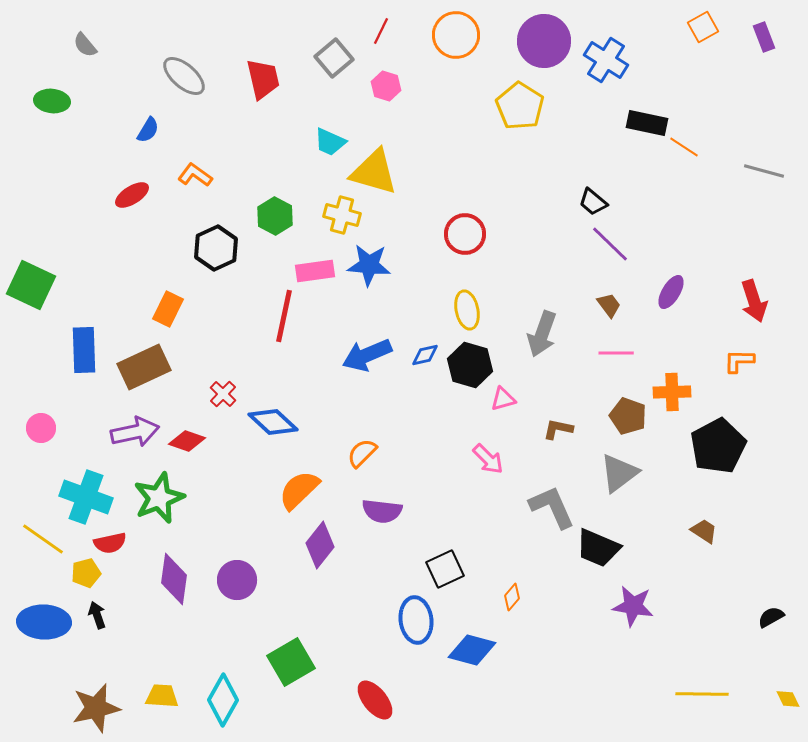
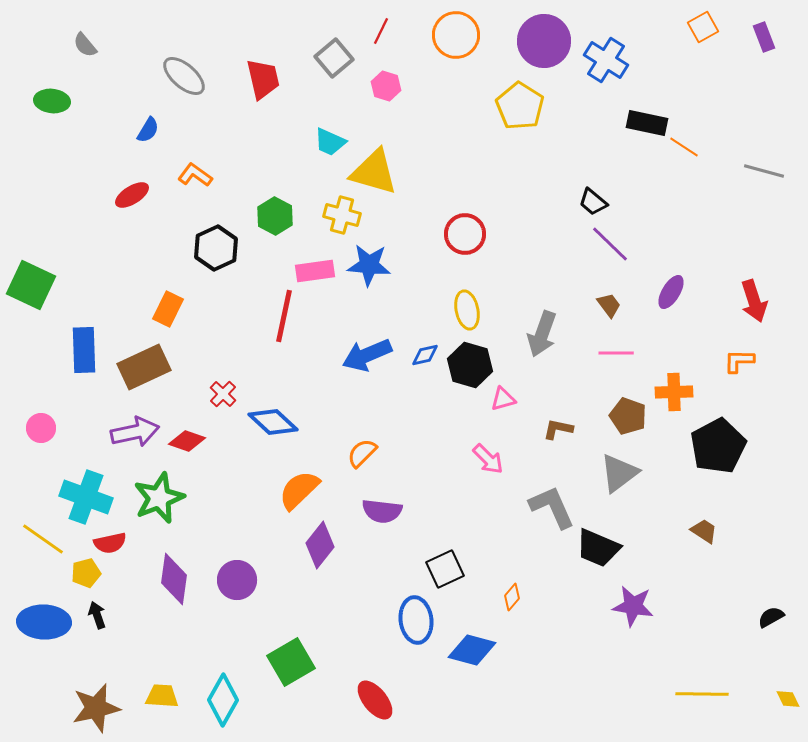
orange cross at (672, 392): moved 2 px right
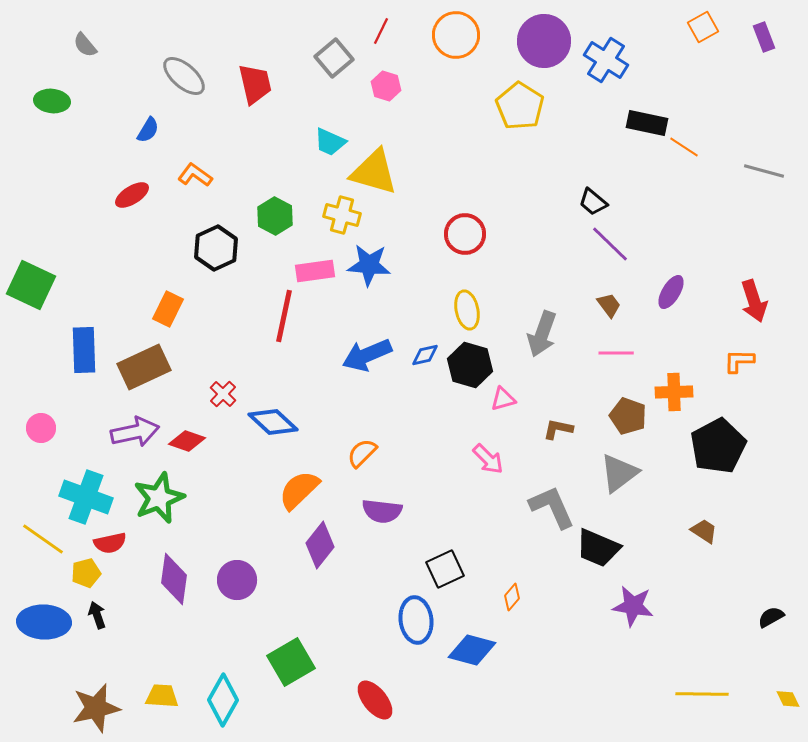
red trapezoid at (263, 79): moved 8 px left, 5 px down
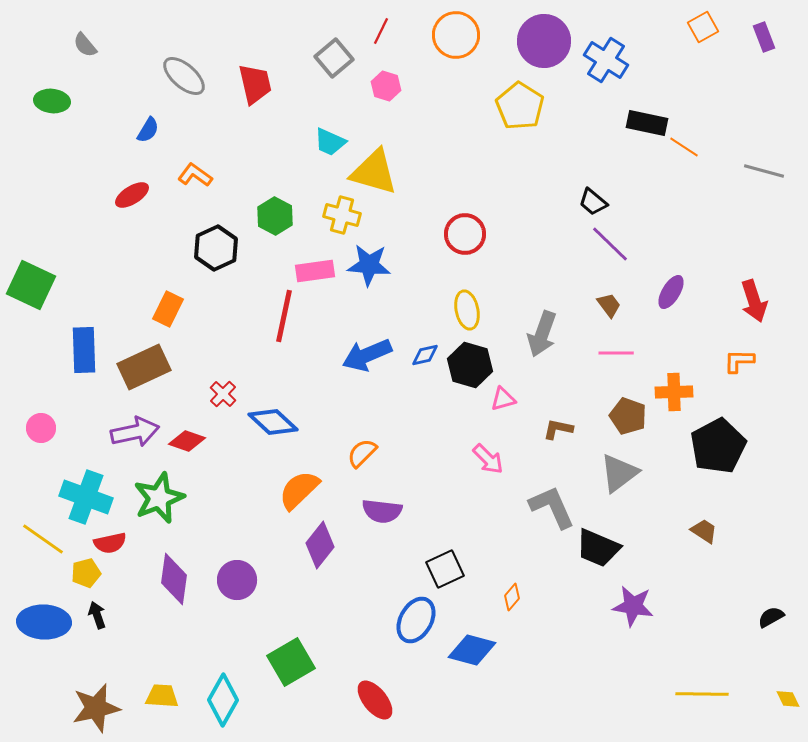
blue ellipse at (416, 620): rotated 36 degrees clockwise
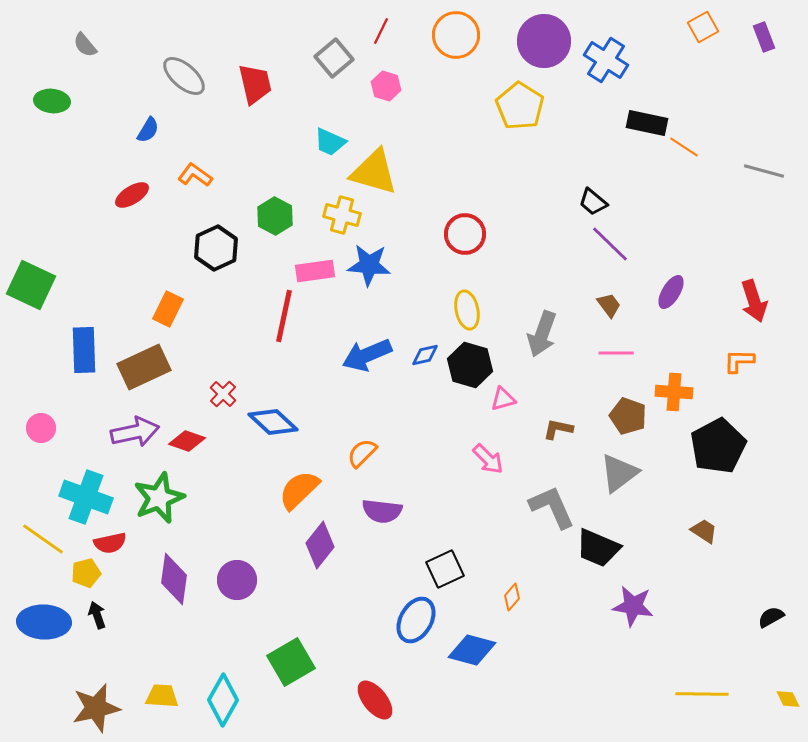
orange cross at (674, 392): rotated 6 degrees clockwise
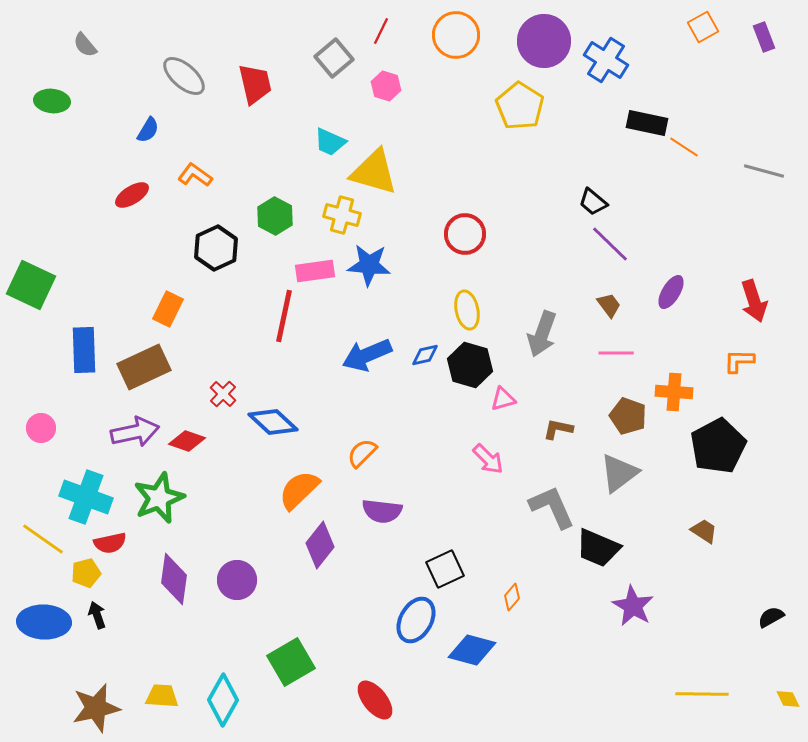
purple star at (633, 606): rotated 21 degrees clockwise
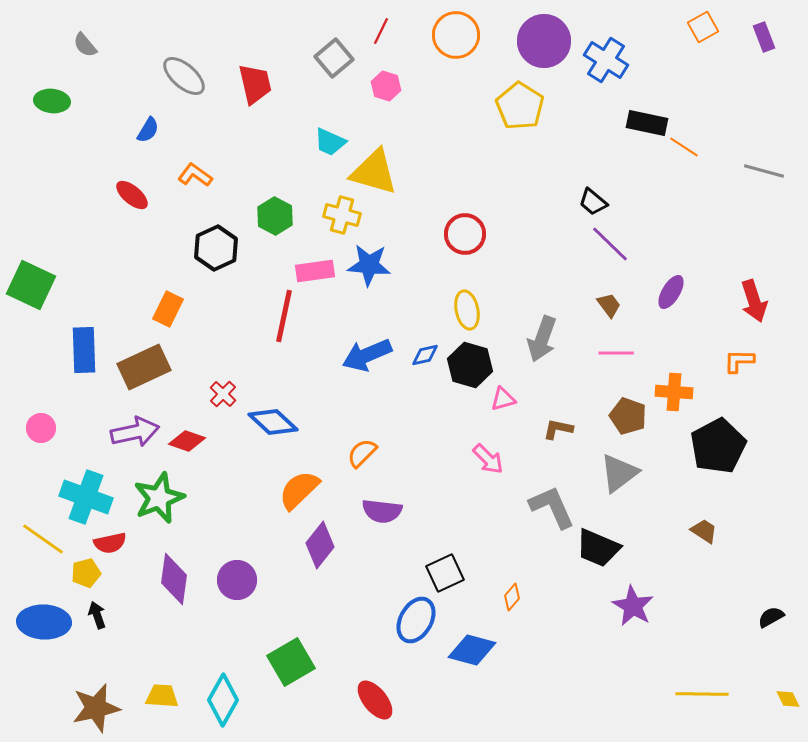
red ellipse at (132, 195): rotated 72 degrees clockwise
gray arrow at (542, 334): moved 5 px down
black square at (445, 569): moved 4 px down
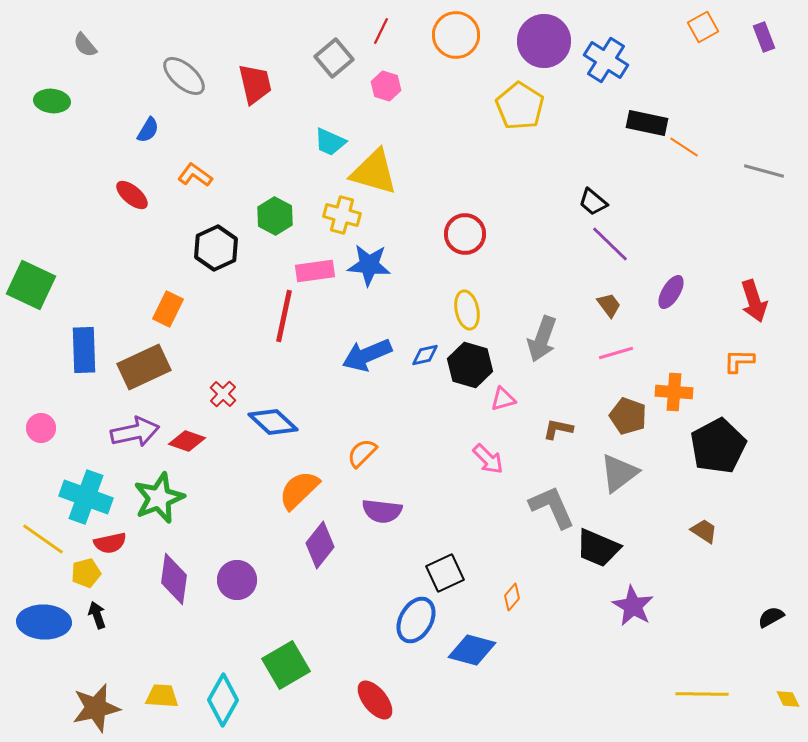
pink line at (616, 353): rotated 16 degrees counterclockwise
green square at (291, 662): moved 5 px left, 3 px down
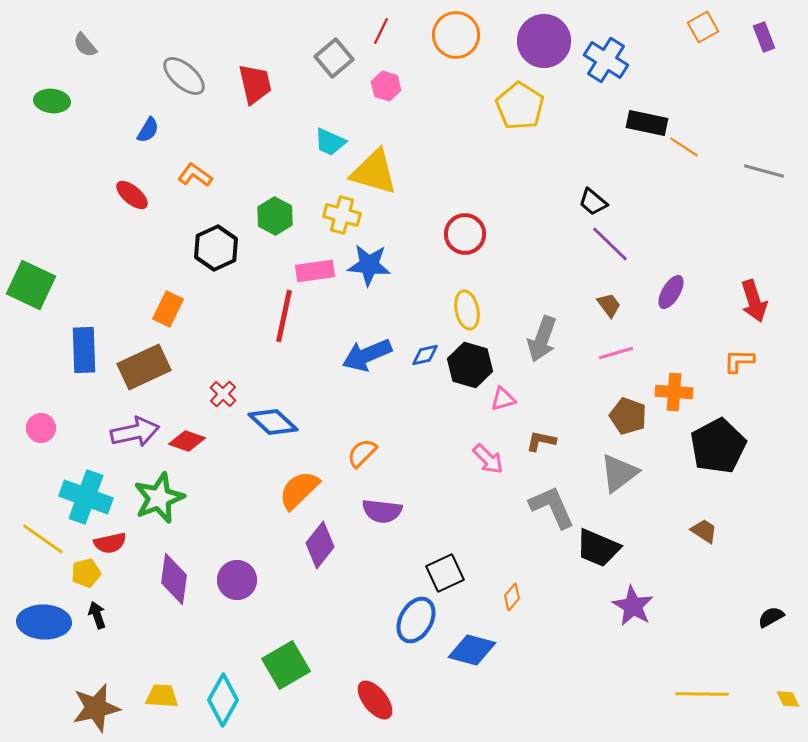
brown L-shape at (558, 429): moved 17 px left, 12 px down
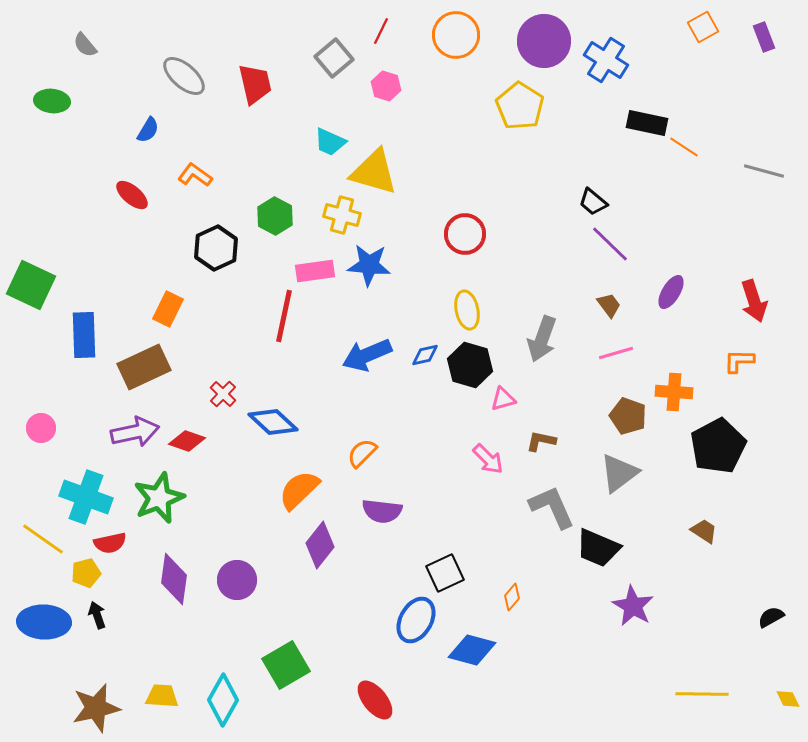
blue rectangle at (84, 350): moved 15 px up
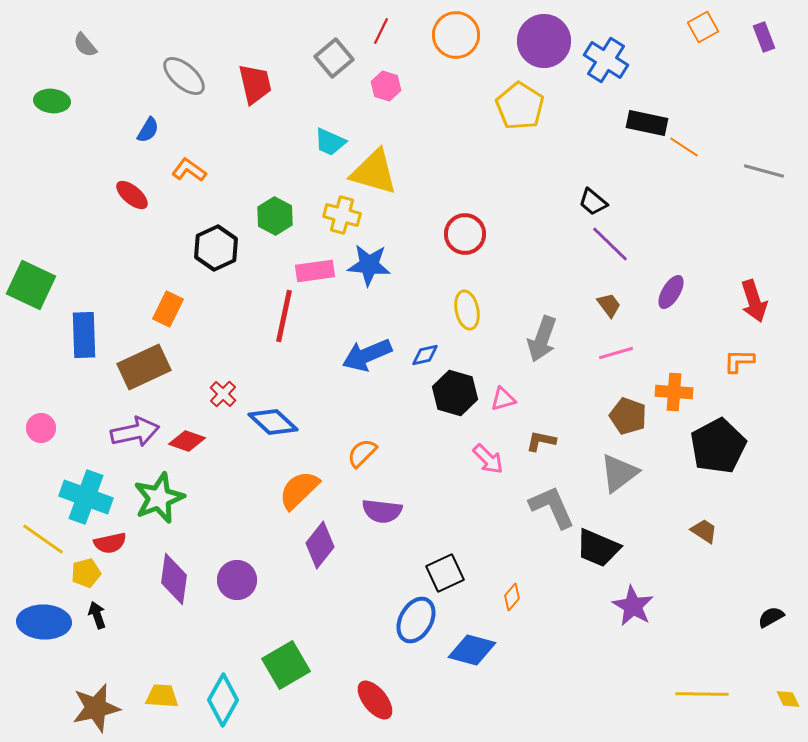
orange L-shape at (195, 175): moved 6 px left, 5 px up
black hexagon at (470, 365): moved 15 px left, 28 px down
